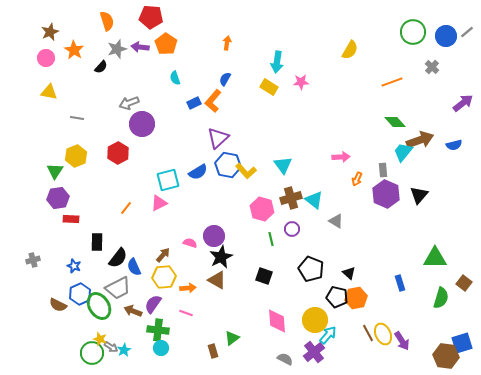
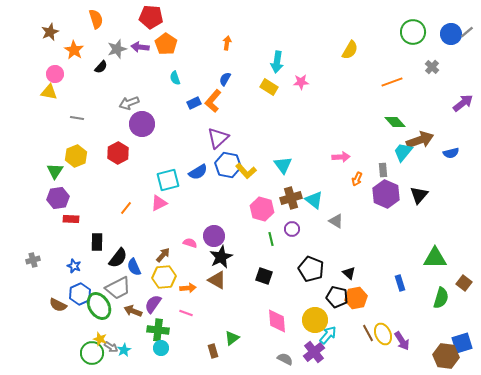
orange semicircle at (107, 21): moved 11 px left, 2 px up
blue circle at (446, 36): moved 5 px right, 2 px up
pink circle at (46, 58): moved 9 px right, 16 px down
blue semicircle at (454, 145): moved 3 px left, 8 px down
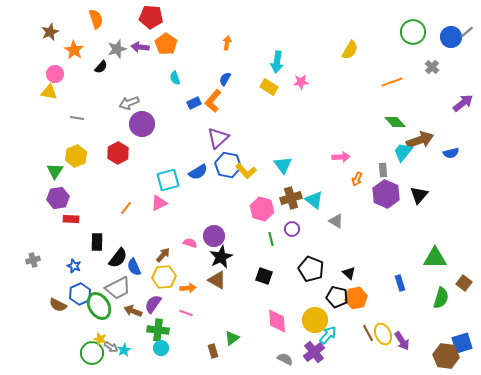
blue circle at (451, 34): moved 3 px down
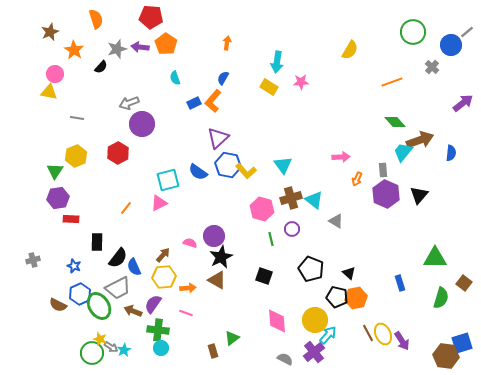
blue circle at (451, 37): moved 8 px down
blue semicircle at (225, 79): moved 2 px left, 1 px up
blue semicircle at (451, 153): rotated 70 degrees counterclockwise
blue semicircle at (198, 172): rotated 66 degrees clockwise
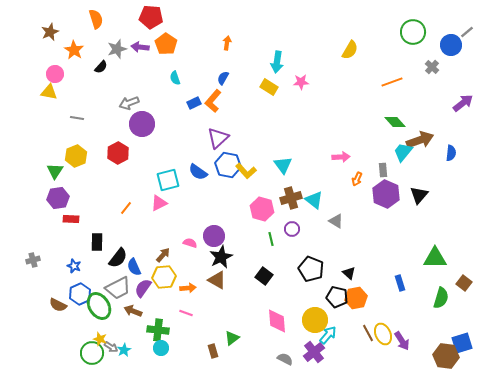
black square at (264, 276): rotated 18 degrees clockwise
purple semicircle at (153, 304): moved 10 px left, 16 px up
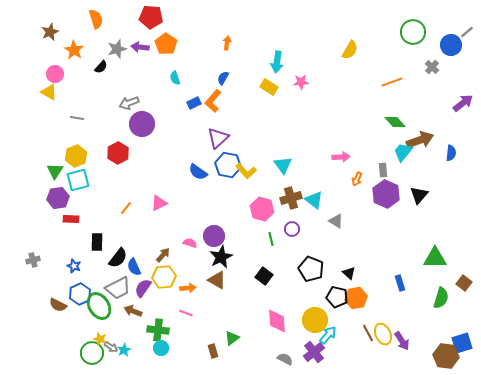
yellow triangle at (49, 92): rotated 18 degrees clockwise
cyan square at (168, 180): moved 90 px left
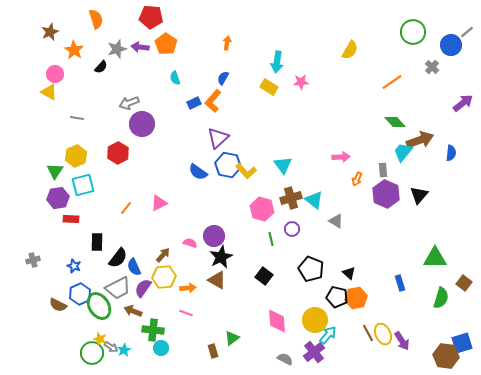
orange line at (392, 82): rotated 15 degrees counterclockwise
cyan square at (78, 180): moved 5 px right, 5 px down
green cross at (158, 330): moved 5 px left
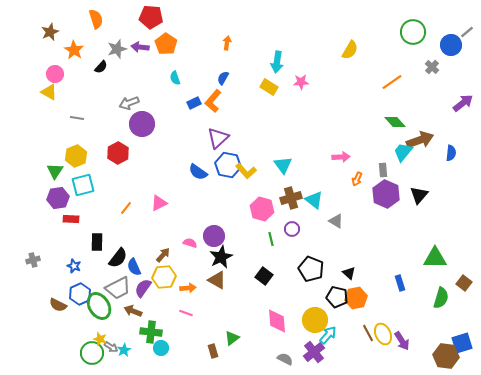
green cross at (153, 330): moved 2 px left, 2 px down
